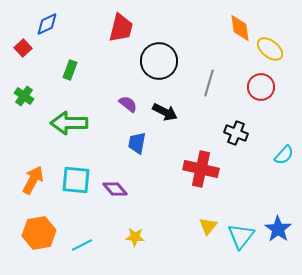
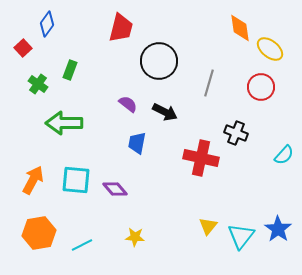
blue diamond: rotated 30 degrees counterclockwise
green cross: moved 14 px right, 12 px up
green arrow: moved 5 px left
red cross: moved 11 px up
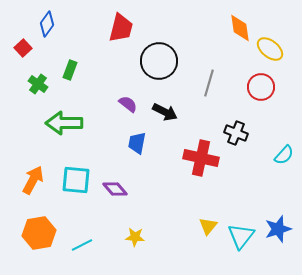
blue star: rotated 20 degrees clockwise
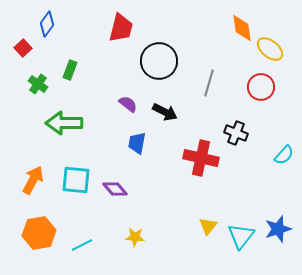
orange diamond: moved 2 px right
